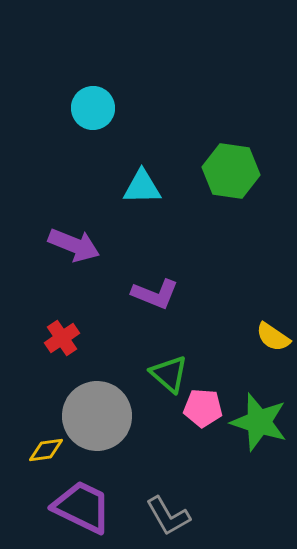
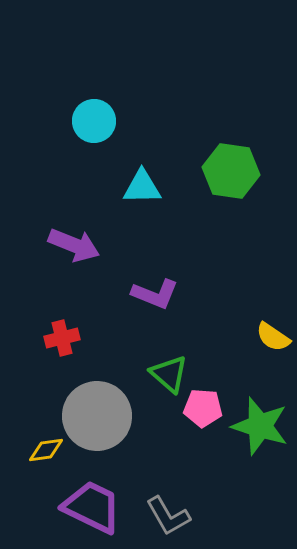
cyan circle: moved 1 px right, 13 px down
red cross: rotated 20 degrees clockwise
green star: moved 1 px right, 4 px down
purple trapezoid: moved 10 px right
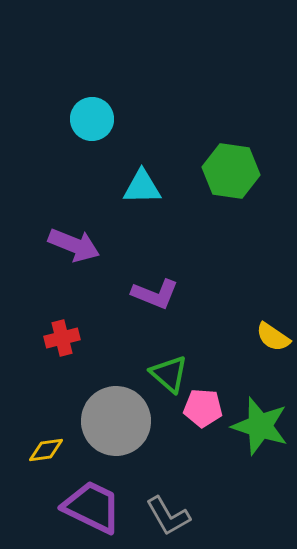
cyan circle: moved 2 px left, 2 px up
gray circle: moved 19 px right, 5 px down
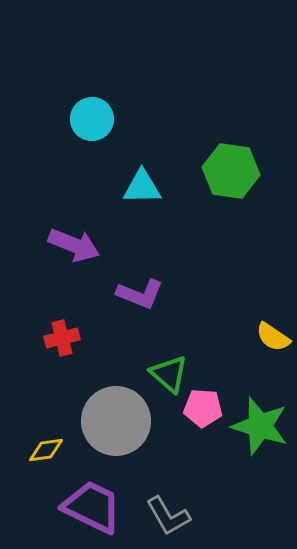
purple L-shape: moved 15 px left
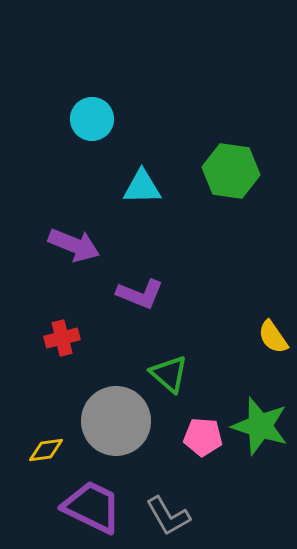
yellow semicircle: rotated 21 degrees clockwise
pink pentagon: moved 29 px down
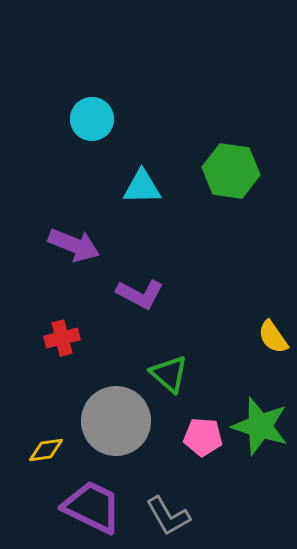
purple L-shape: rotated 6 degrees clockwise
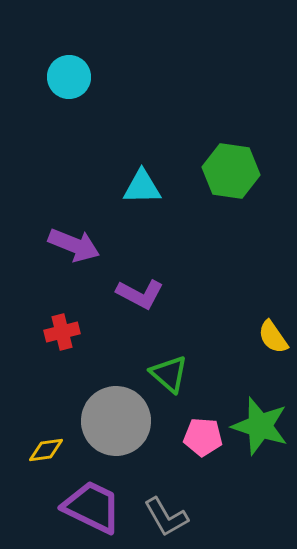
cyan circle: moved 23 px left, 42 px up
red cross: moved 6 px up
gray L-shape: moved 2 px left, 1 px down
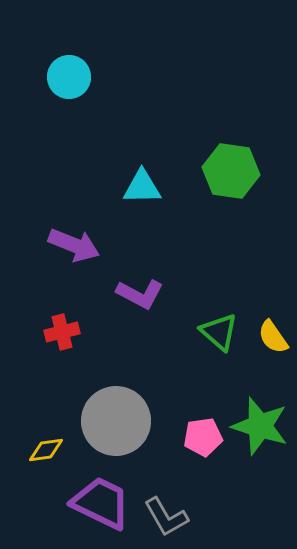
green triangle: moved 50 px right, 42 px up
pink pentagon: rotated 12 degrees counterclockwise
purple trapezoid: moved 9 px right, 4 px up
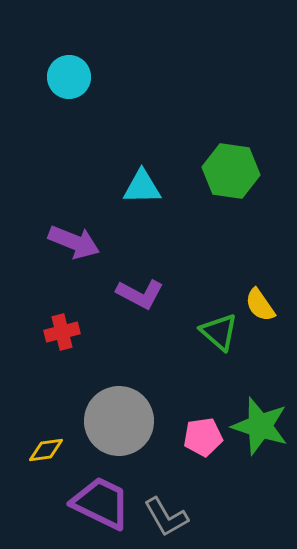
purple arrow: moved 3 px up
yellow semicircle: moved 13 px left, 32 px up
gray circle: moved 3 px right
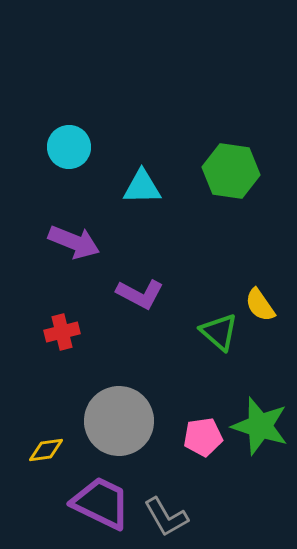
cyan circle: moved 70 px down
